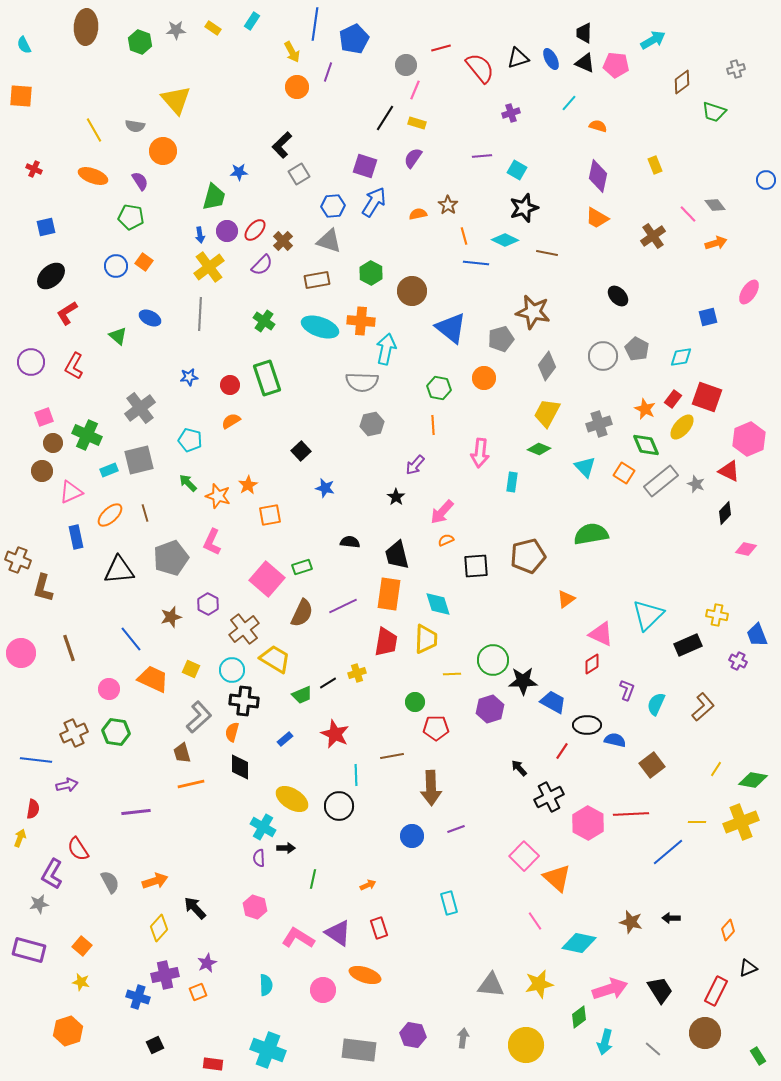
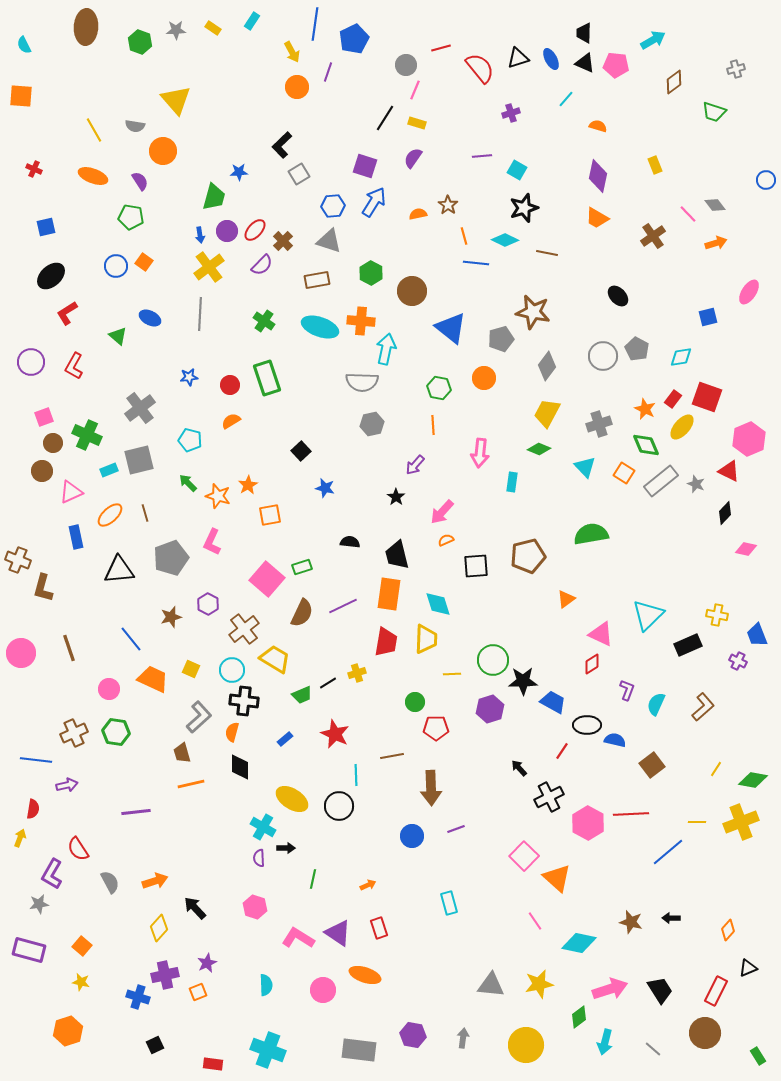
brown diamond at (682, 82): moved 8 px left
cyan line at (569, 103): moved 3 px left, 4 px up
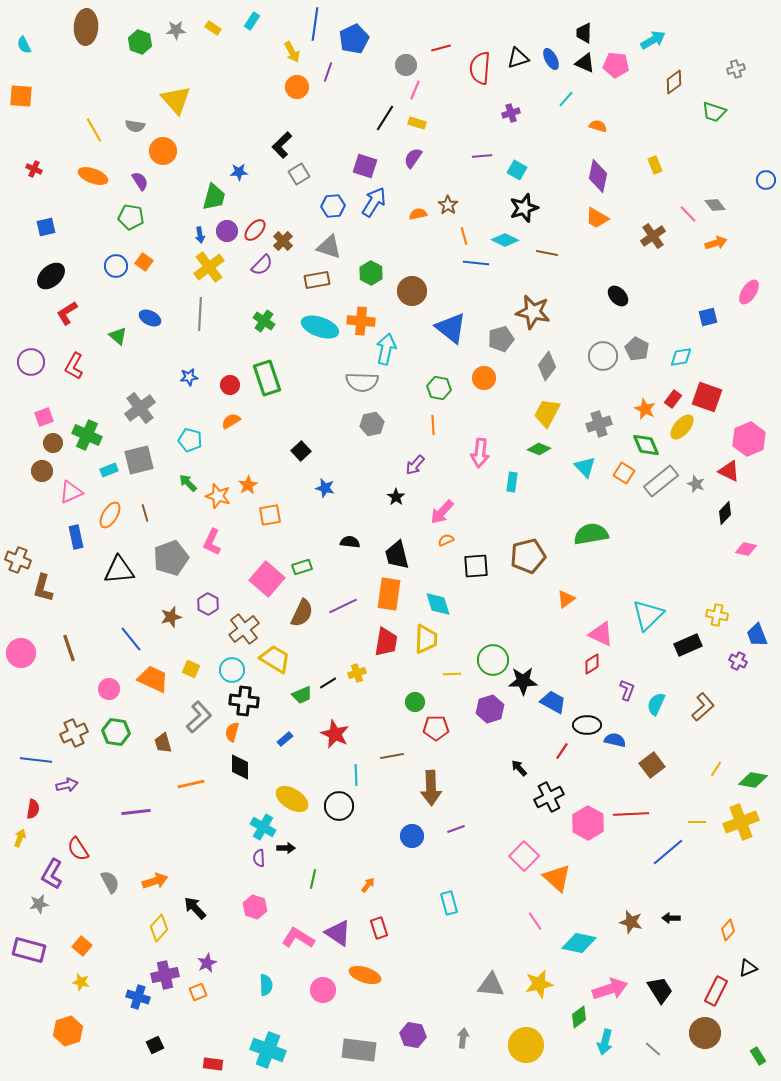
red semicircle at (480, 68): rotated 136 degrees counterclockwise
gray triangle at (329, 241): moved 6 px down
orange ellipse at (110, 515): rotated 16 degrees counterclockwise
brown trapezoid at (182, 753): moved 19 px left, 10 px up
orange arrow at (368, 885): rotated 28 degrees counterclockwise
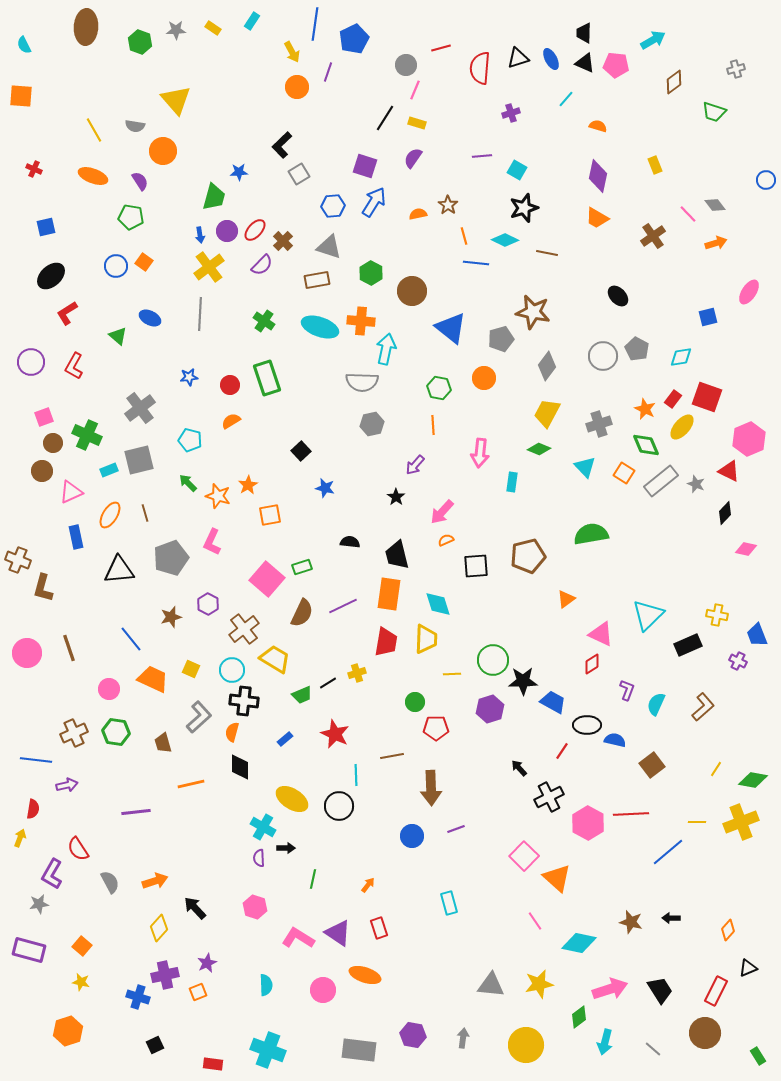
pink circle at (21, 653): moved 6 px right
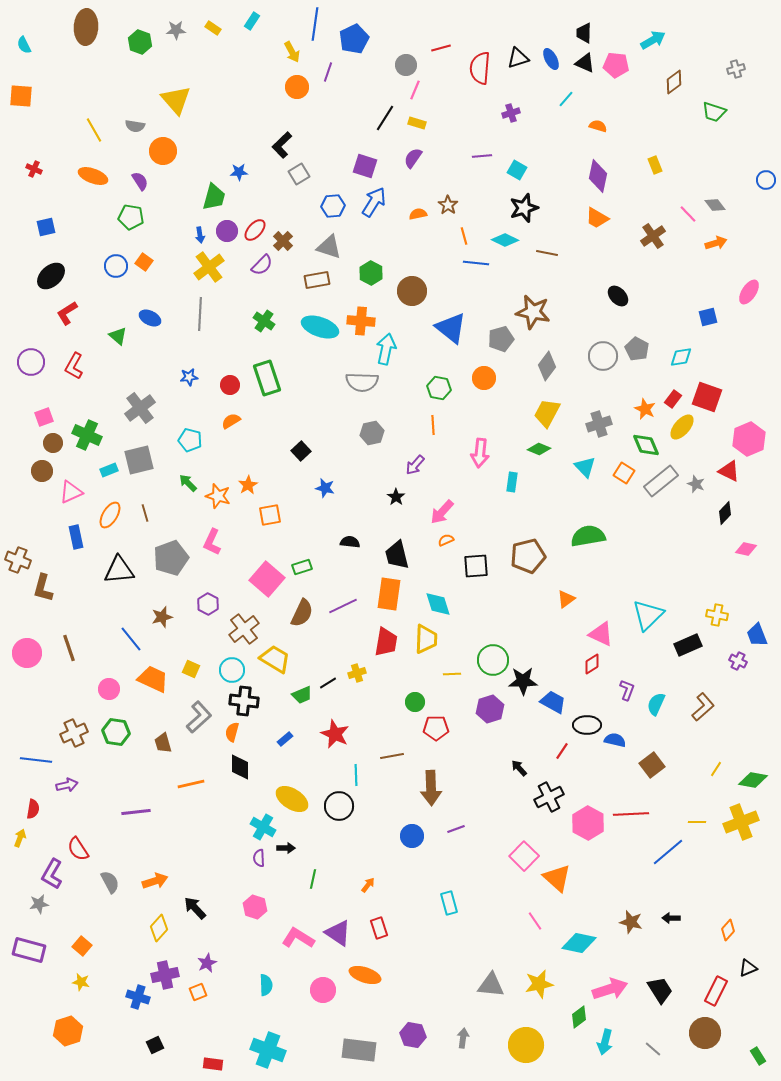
gray hexagon at (372, 424): moved 9 px down
green semicircle at (591, 534): moved 3 px left, 2 px down
brown star at (171, 617): moved 9 px left
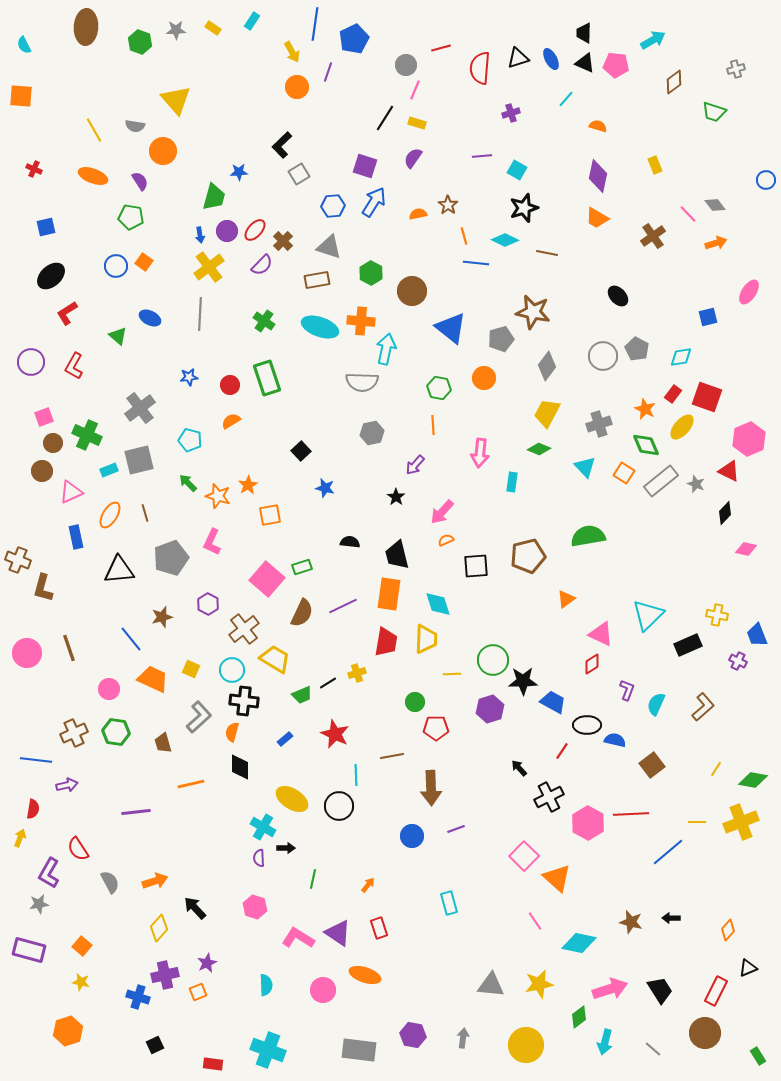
red rectangle at (673, 399): moved 5 px up
purple L-shape at (52, 874): moved 3 px left, 1 px up
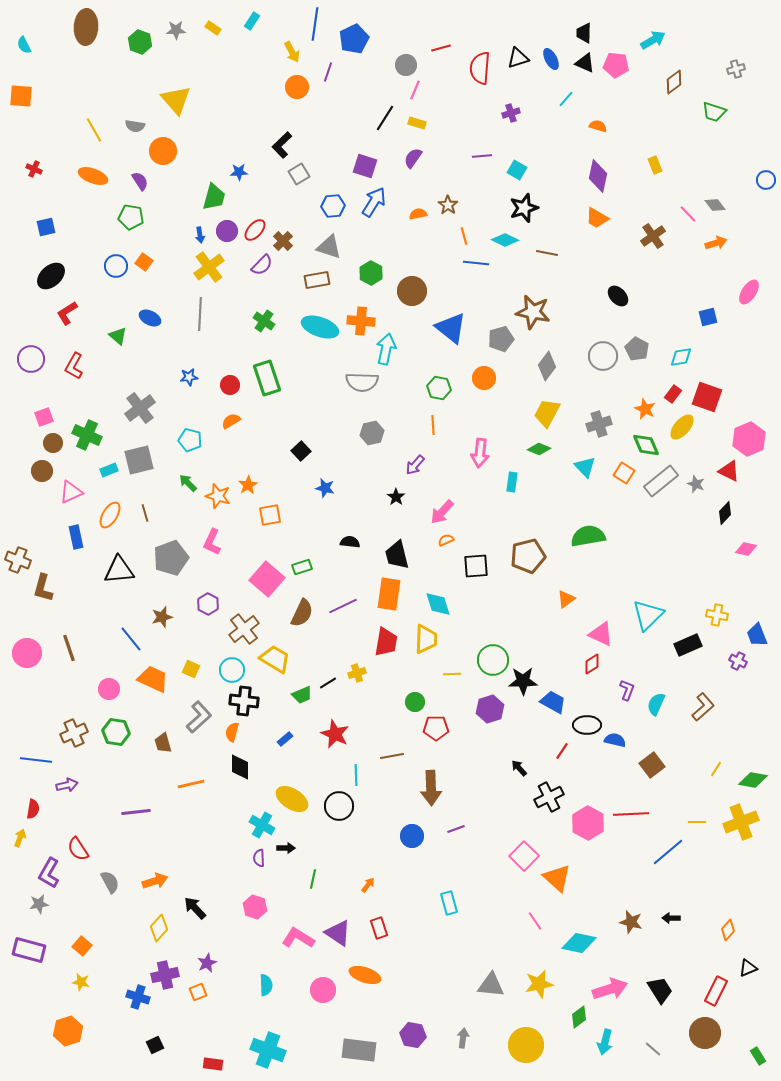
purple circle at (31, 362): moved 3 px up
cyan cross at (263, 827): moved 1 px left, 2 px up
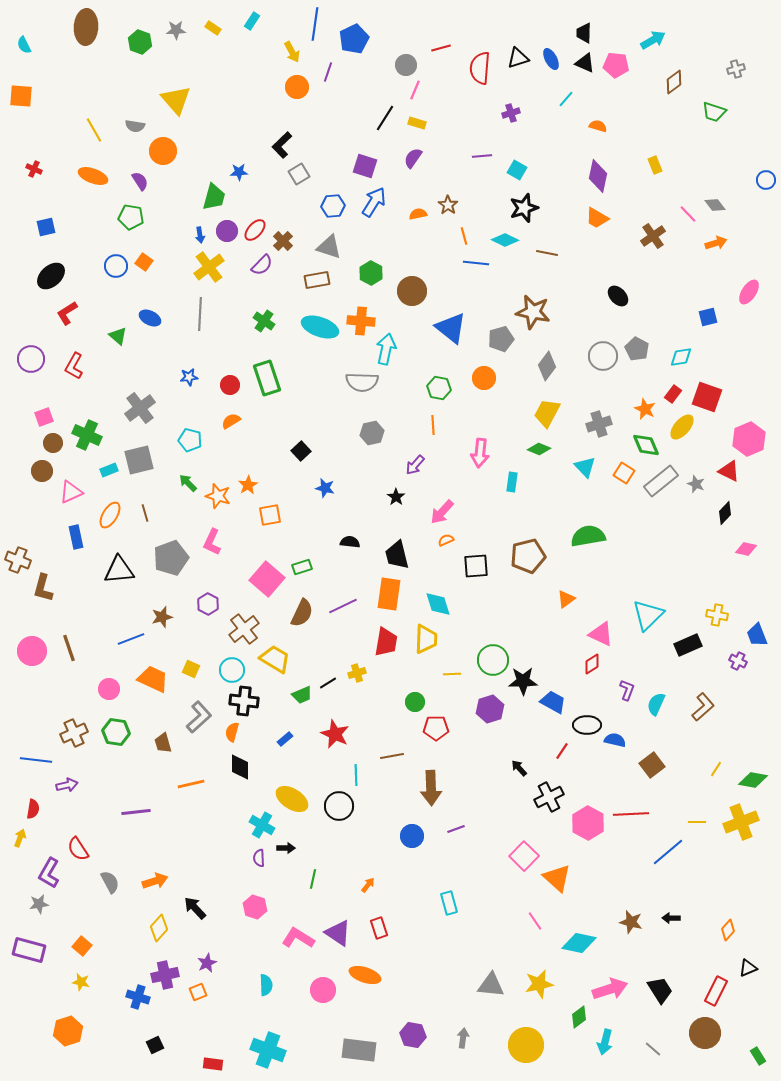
blue line at (131, 639): rotated 72 degrees counterclockwise
pink circle at (27, 653): moved 5 px right, 2 px up
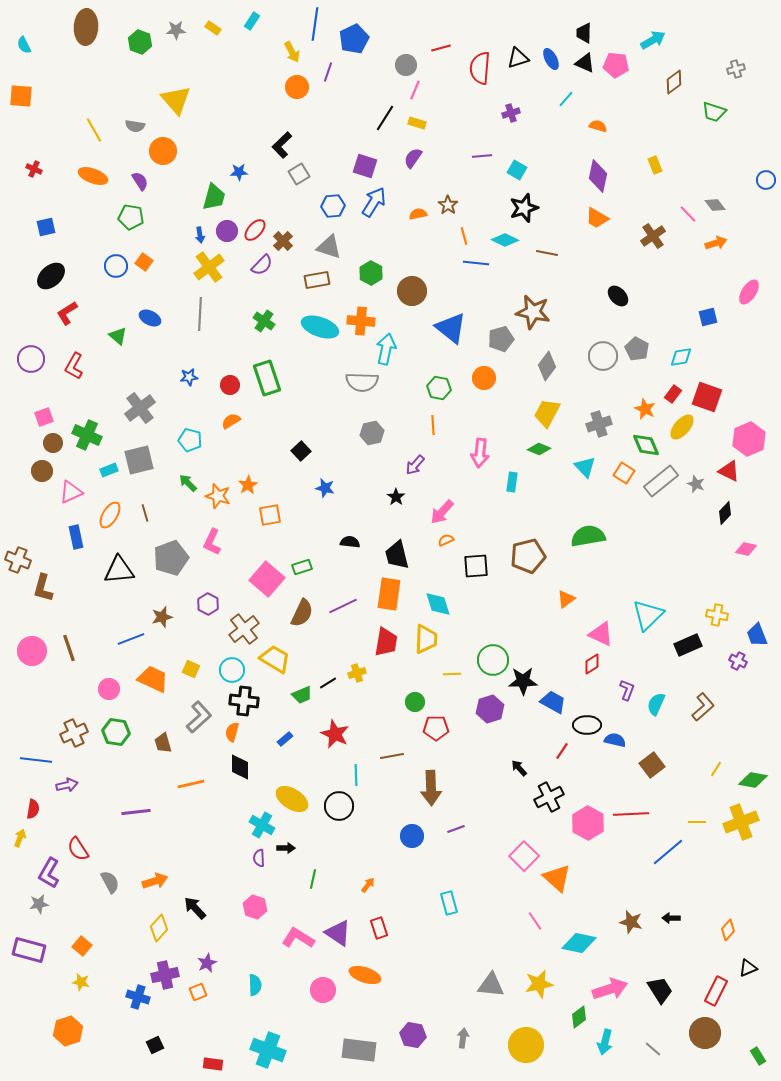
cyan semicircle at (266, 985): moved 11 px left
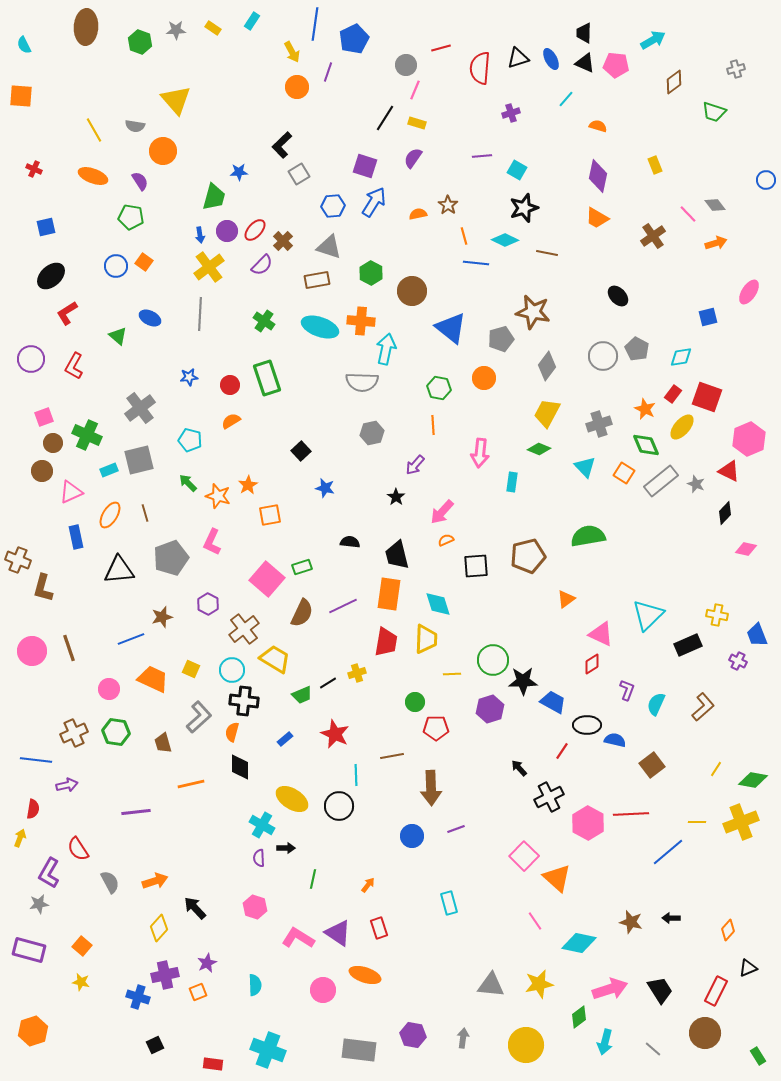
orange hexagon at (68, 1031): moved 35 px left
